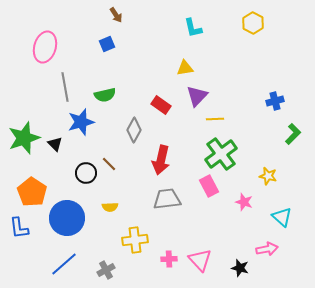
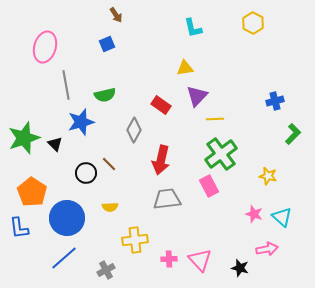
gray line: moved 1 px right, 2 px up
pink star: moved 10 px right, 12 px down
blue line: moved 6 px up
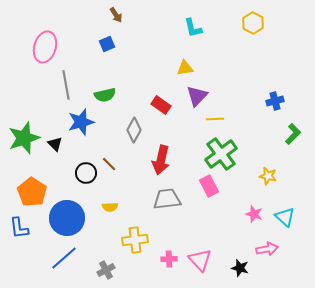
cyan triangle: moved 3 px right
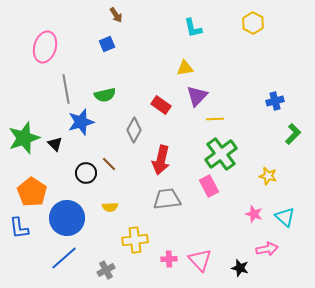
gray line: moved 4 px down
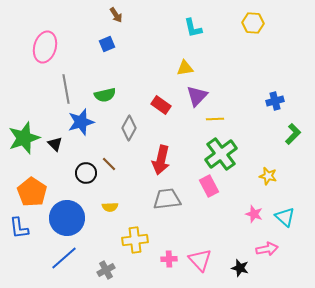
yellow hexagon: rotated 25 degrees counterclockwise
gray diamond: moved 5 px left, 2 px up
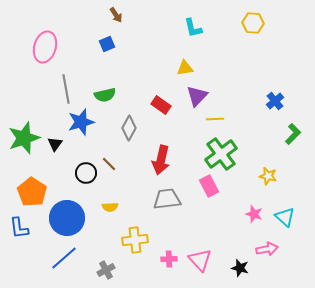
blue cross: rotated 24 degrees counterclockwise
black triangle: rotated 21 degrees clockwise
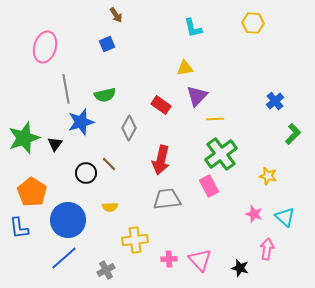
blue circle: moved 1 px right, 2 px down
pink arrow: rotated 70 degrees counterclockwise
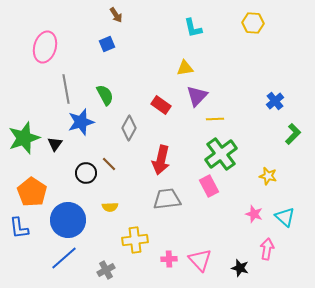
green semicircle: rotated 105 degrees counterclockwise
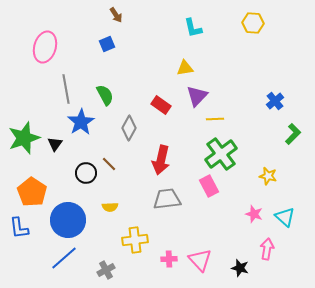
blue star: rotated 16 degrees counterclockwise
